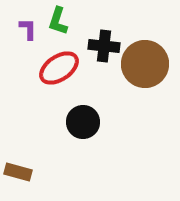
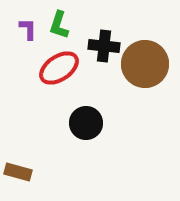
green L-shape: moved 1 px right, 4 px down
black circle: moved 3 px right, 1 px down
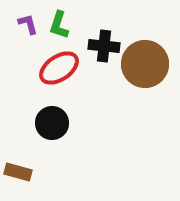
purple L-shape: moved 5 px up; rotated 15 degrees counterclockwise
black circle: moved 34 px left
